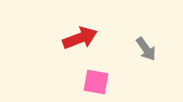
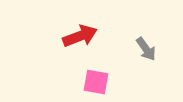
red arrow: moved 2 px up
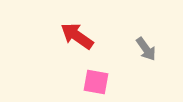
red arrow: moved 3 px left; rotated 124 degrees counterclockwise
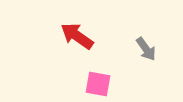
pink square: moved 2 px right, 2 px down
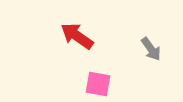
gray arrow: moved 5 px right
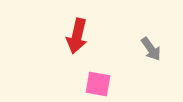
red arrow: rotated 112 degrees counterclockwise
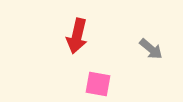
gray arrow: rotated 15 degrees counterclockwise
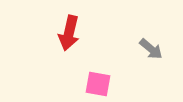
red arrow: moved 8 px left, 3 px up
